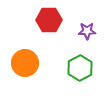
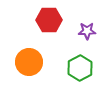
orange circle: moved 4 px right, 1 px up
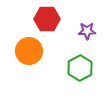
red hexagon: moved 2 px left, 1 px up
orange circle: moved 11 px up
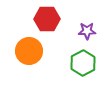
green hexagon: moved 3 px right, 5 px up
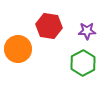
red hexagon: moved 2 px right, 7 px down; rotated 10 degrees clockwise
orange circle: moved 11 px left, 2 px up
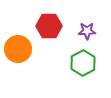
red hexagon: rotated 10 degrees counterclockwise
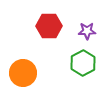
orange circle: moved 5 px right, 24 px down
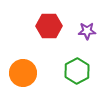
green hexagon: moved 6 px left, 8 px down
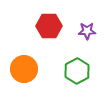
orange circle: moved 1 px right, 4 px up
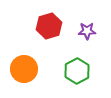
red hexagon: rotated 15 degrees counterclockwise
